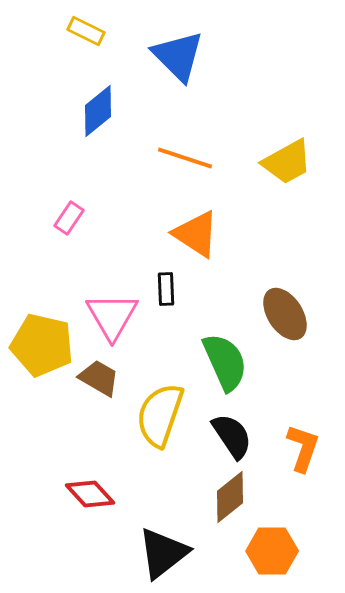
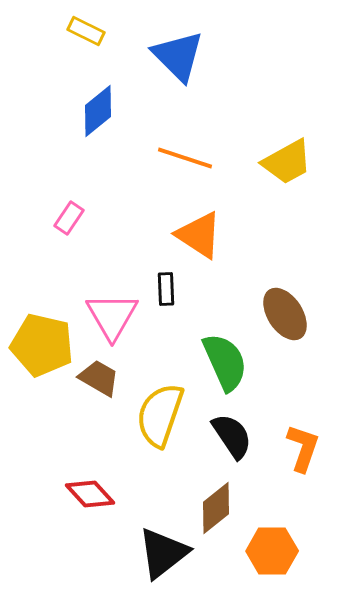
orange triangle: moved 3 px right, 1 px down
brown diamond: moved 14 px left, 11 px down
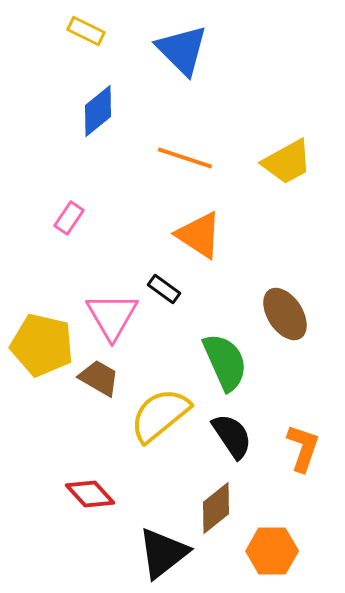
blue triangle: moved 4 px right, 6 px up
black rectangle: moved 2 px left; rotated 52 degrees counterclockwise
yellow semicircle: rotated 32 degrees clockwise
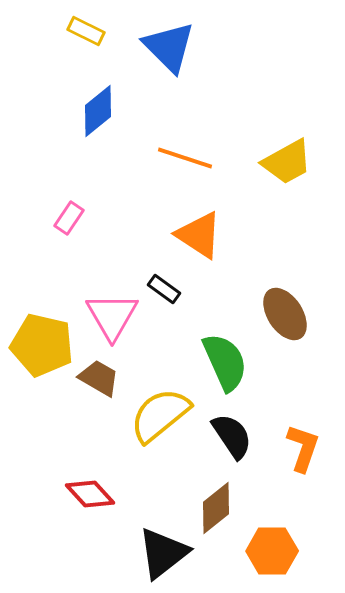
blue triangle: moved 13 px left, 3 px up
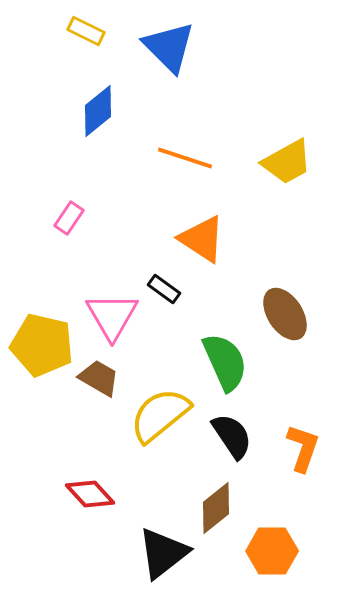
orange triangle: moved 3 px right, 4 px down
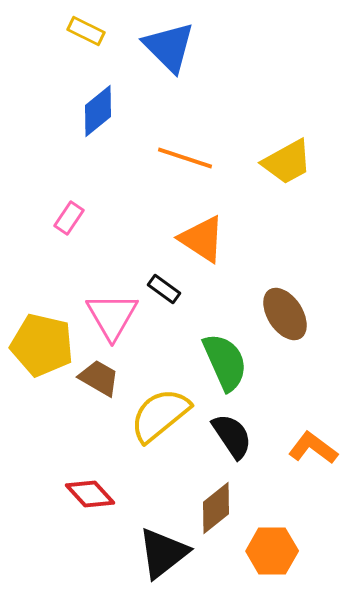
orange L-shape: moved 10 px right; rotated 72 degrees counterclockwise
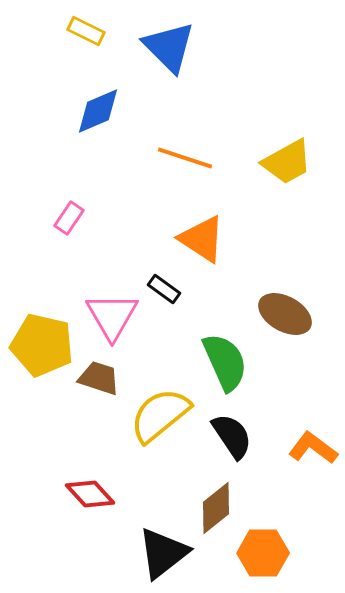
blue diamond: rotated 16 degrees clockwise
brown ellipse: rotated 28 degrees counterclockwise
brown trapezoid: rotated 12 degrees counterclockwise
orange hexagon: moved 9 px left, 2 px down
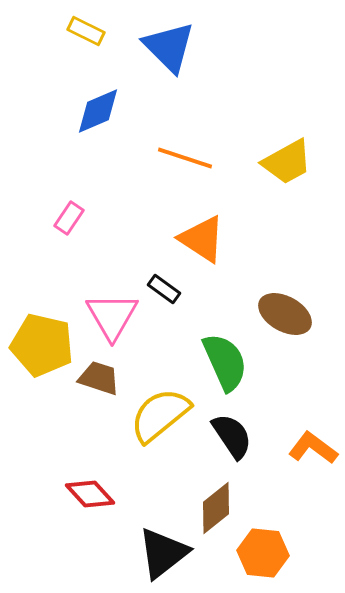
orange hexagon: rotated 6 degrees clockwise
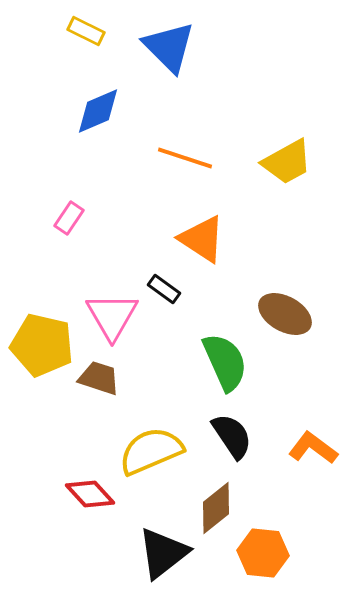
yellow semicircle: moved 9 px left, 36 px down; rotated 16 degrees clockwise
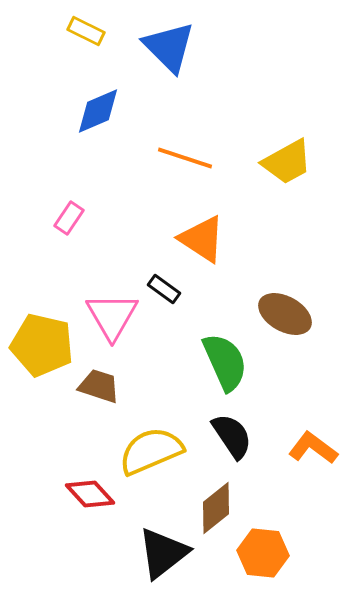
brown trapezoid: moved 8 px down
